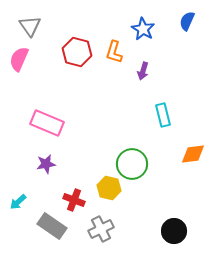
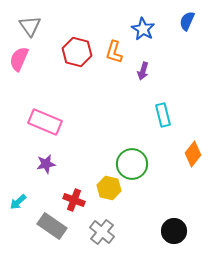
pink rectangle: moved 2 px left, 1 px up
orange diamond: rotated 45 degrees counterclockwise
gray cross: moved 1 px right, 3 px down; rotated 25 degrees counterclockwise
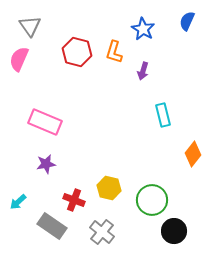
green circle: moved 20 px right, 36 px down
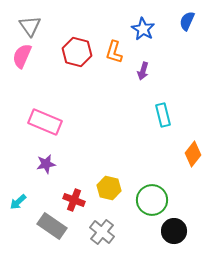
pink semicircle: moved 3 px right, 3 px up
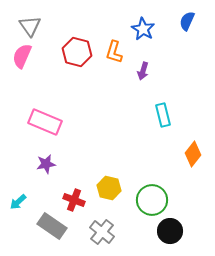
black circle: moved 4 px left
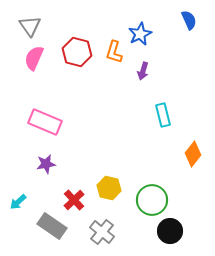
blue semicircle: moved 2 px right, 1 px up; rotated 132 degrees clockwise
blue star: moved 3 px left, 5 px down; rotated 15 degrees clockwise
pink semicircle: moved 12 px right, 2 px down
red cross: rotated 25 degrees clockwise
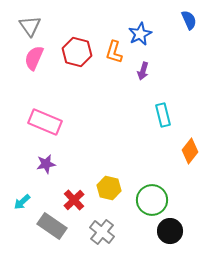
orange diamond: moved 3 px left, 3 px up
cyan arrow: moved 4 px right
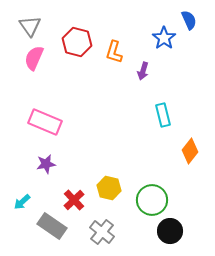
blue star: moved 24 px right, 4 px down; rotated 10 degrees counterclockwise
red hexagon: moved 10 px up
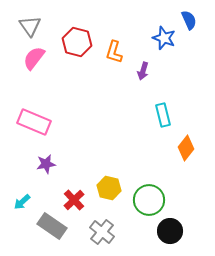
blue star: rotated 15 degrees counterclockwise
pink semicircle: rotated 15 degrees clockwise
pink rectangle: moved 11 px left
orange diamond: moved 4 px left, 3 px up
green circle: moved 3 px left
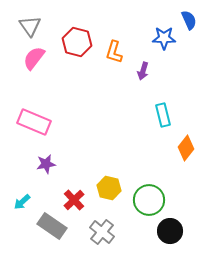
blue star: rotated 20 degrees counterclockwise
